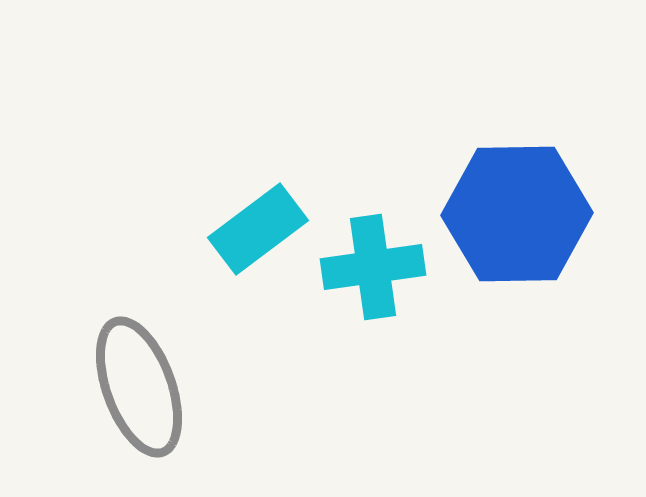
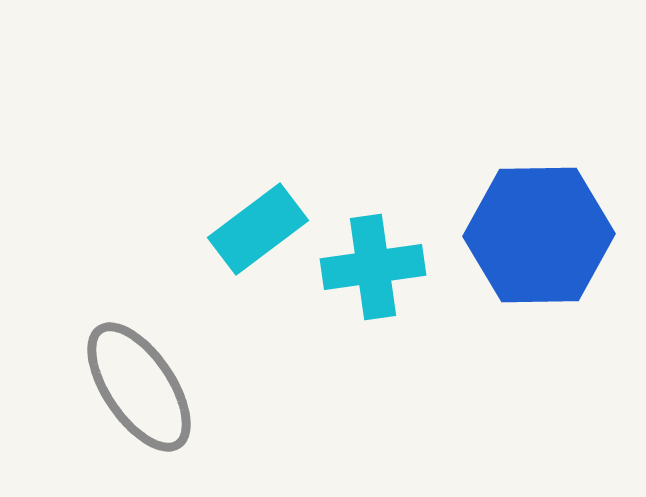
blue hexagon: moved 22 px right, 21 px down
gray ellipse: rotated 14 degrees counterclockwise
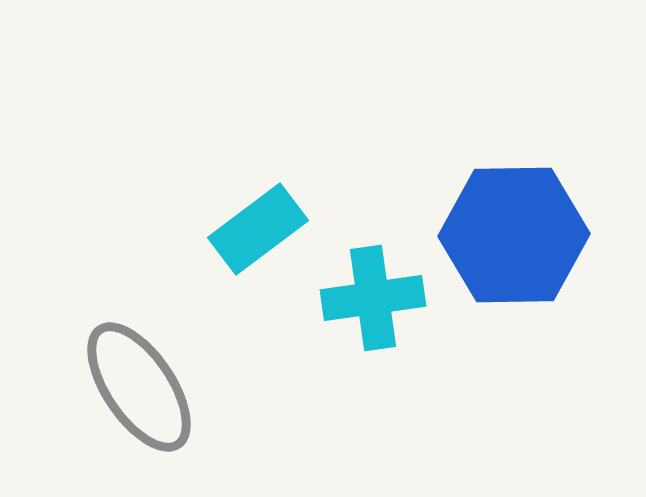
blue hexagon: moved 25 px left
cyan cross: moved 31 px down
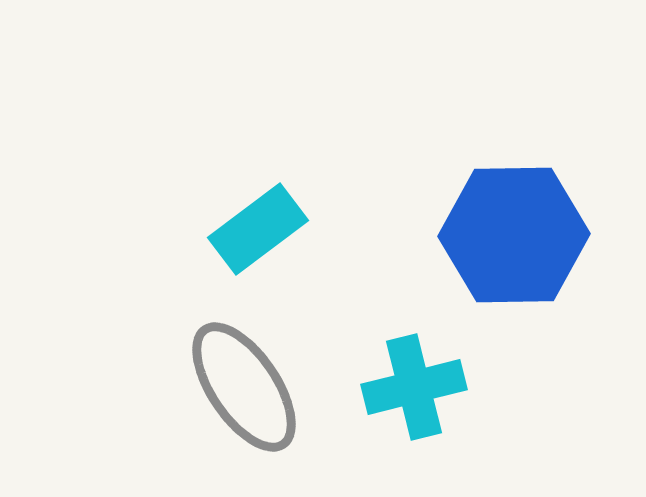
cyan cross: moved 41 px right, 89 px down; rotated 6 degrees counterclockwise
gray ellipse: moved 105 px right
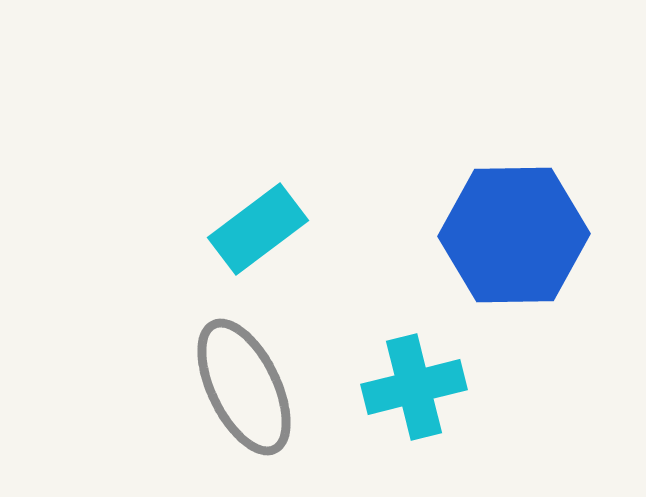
gray ellipse: rotated 8 degrees clockwise
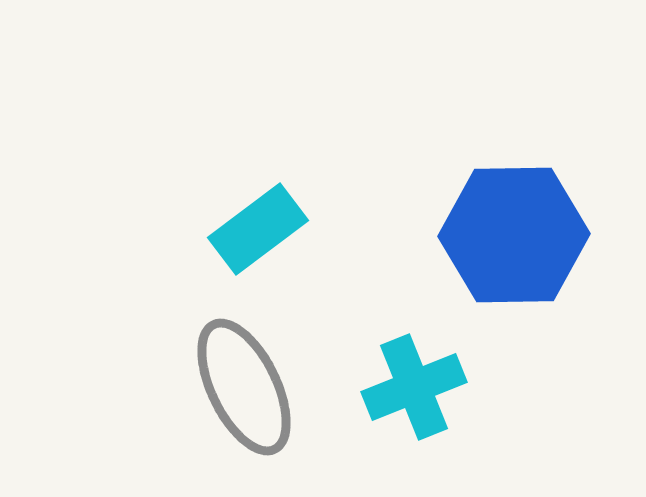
cyan cross: rotated 8 degrees counterclockwise
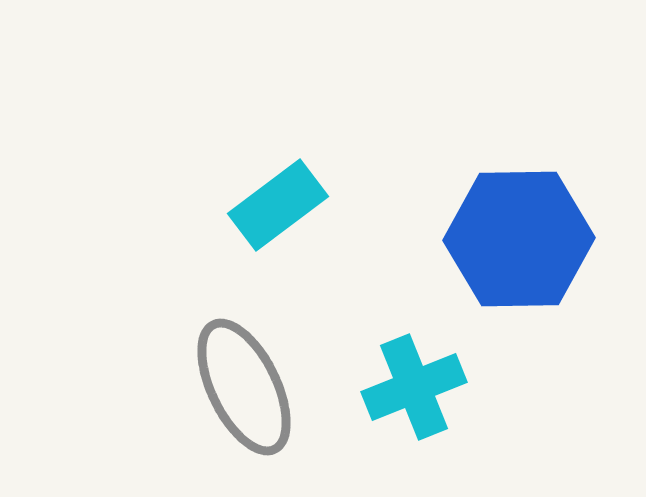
cyan rectangle: moved 20 px right, 24 px up
blue hexagon: moved 5 px right, 4 px down
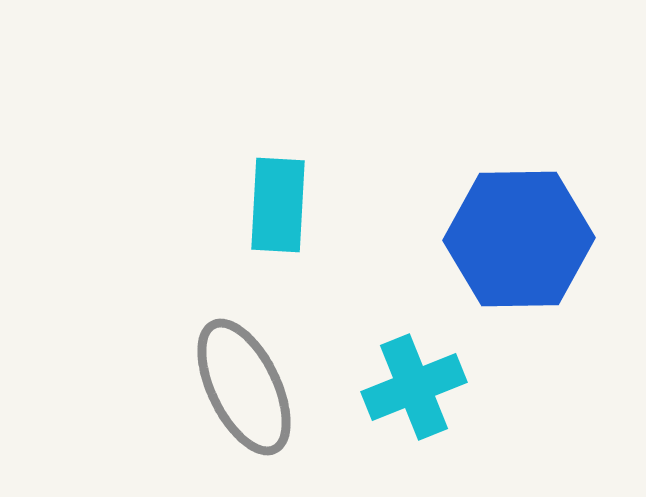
cyan rectangle: rotated 50 degrees counterclockwise
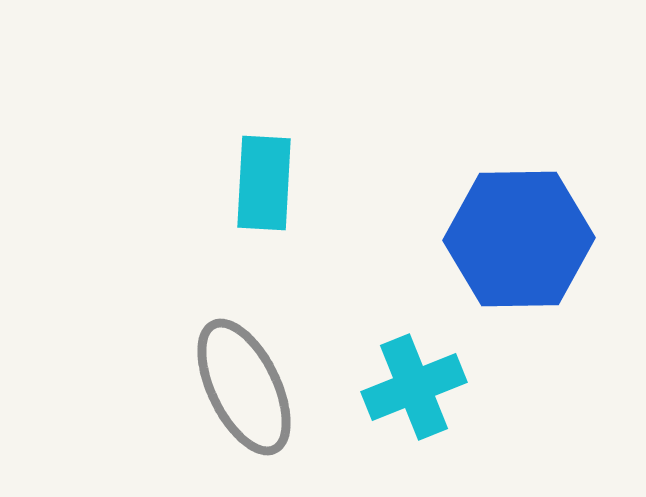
cyan rectangle: moved 14 px left, 22 px up
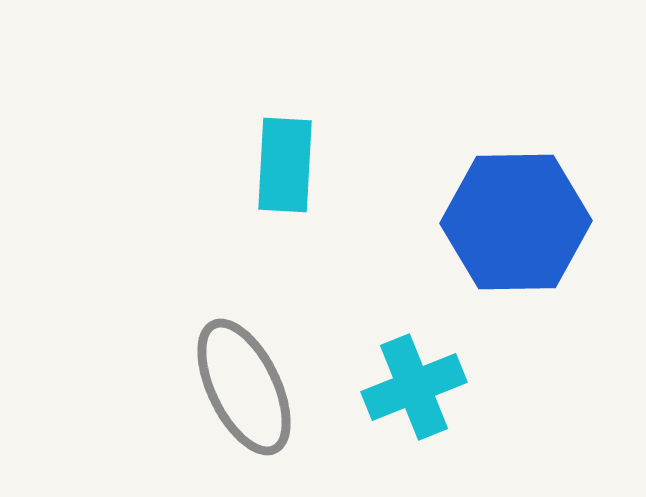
cyan rectangle: moved 21 px right, 18 px up
blue hexagon: moved 3 px left, 17 px up
